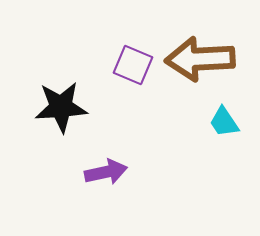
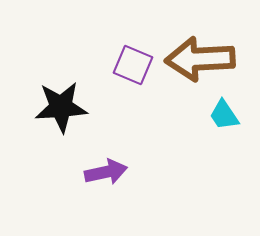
cyan trapezoid: moved 7 px up
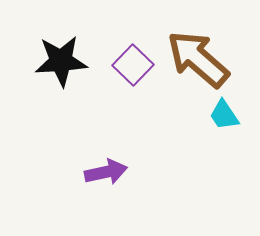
brown arrow: moved 2 px left; rotated 44 degrees clockwise
purple square: rotated 21 degrees clockwise
black star: moved 46 px up
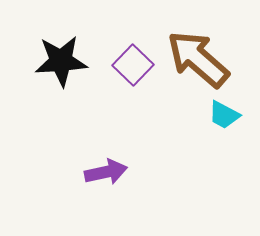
cyan trapezoid: rotated 28 degrees counterclockwise
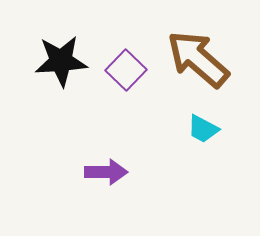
purple square: moved 7 px left, 5 px down
cyan trapezoid: moved 21 px left, 14 px down
purple arrow: rotated 12 degrees clockwise
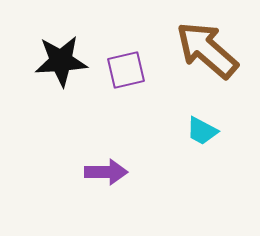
brown arrow: moved 9 px right, 9 px up
purple square: rotated 33 degrees clockwise
cyan trapezoid: moved 1 px left, 2 px down
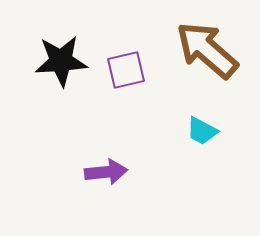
purple arrow: rotated 6 degrees counterclockwise
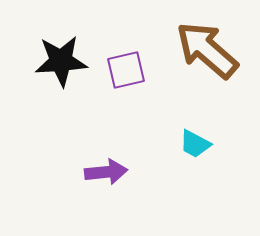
cyan trapezoid: moved 7 px left, 13 px down
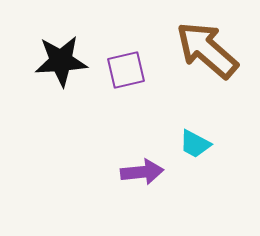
purple arrow: moved 36 px right
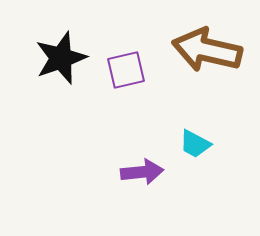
brown arrow: rotated 28 degrees counterclockwise
black star: moved 3 px up; rotated 16 degrees counterclockwise
